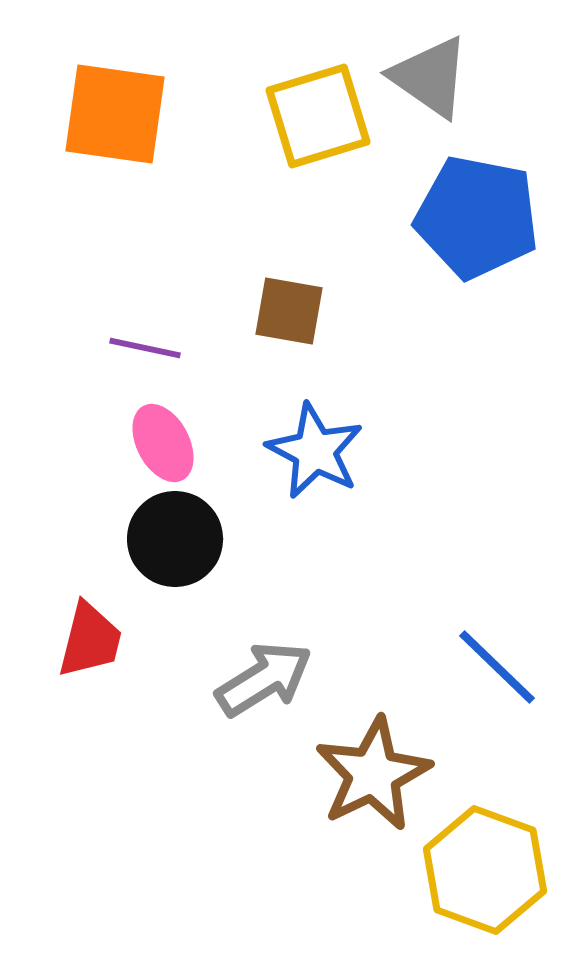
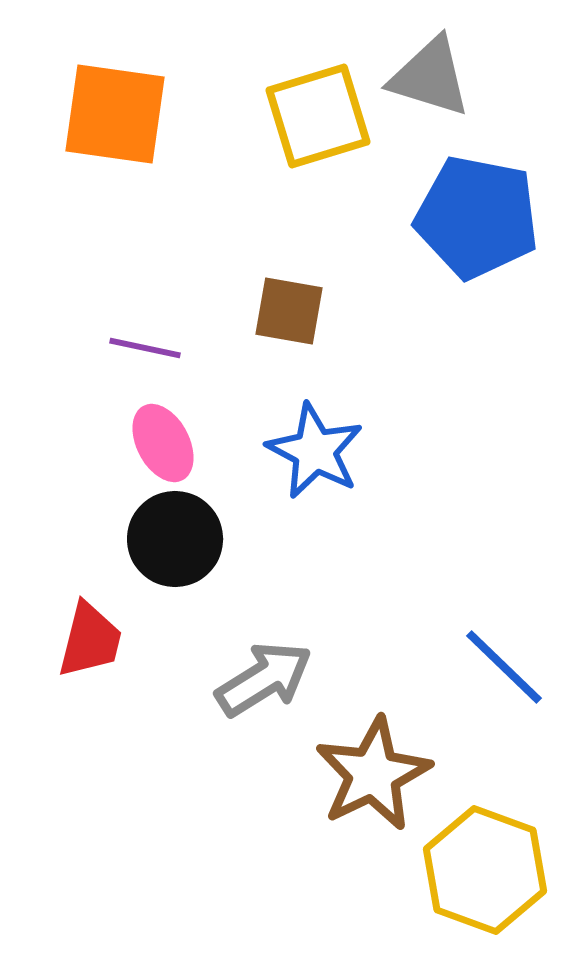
gray triangle: rotated 18 degrees counterclockwise
blue line: moved 7 px right
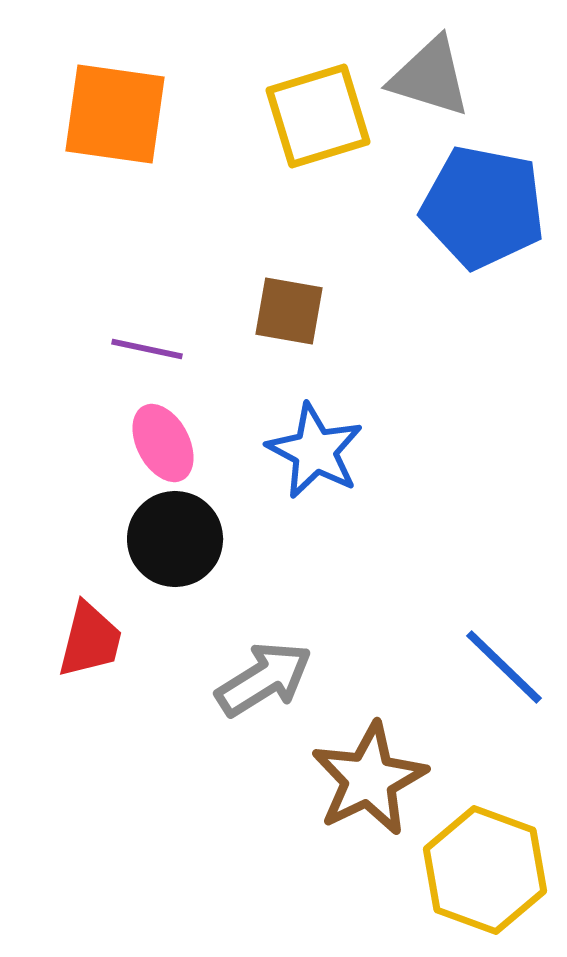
blue pentagon: moved 6 px right, 10 px up
purple line: moved 2 px right, 1 px down
brown star: moved 4 px left, 5 px down
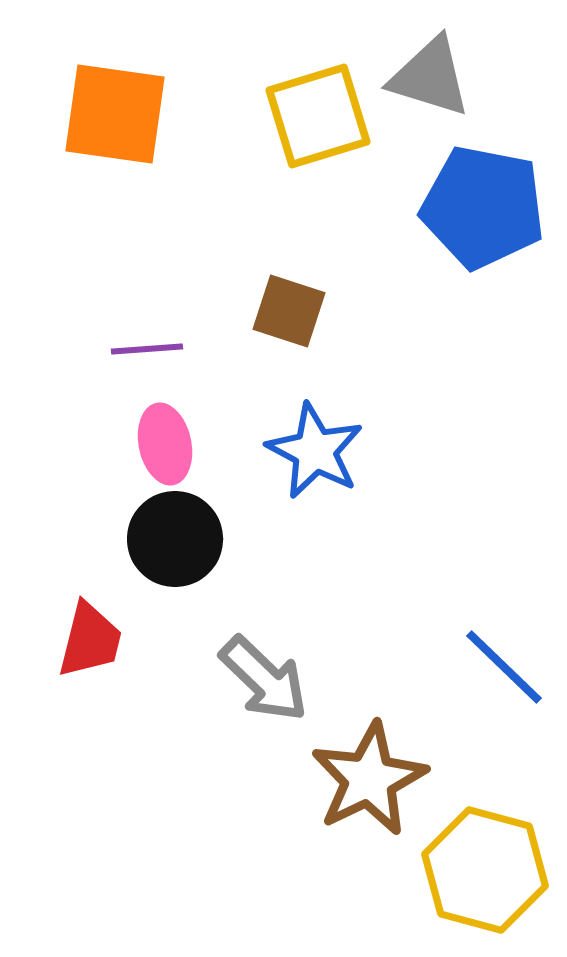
brown square: rotated 8 degrees clockwise
purple line: rotated 16 degrees counterclockwise
pink ellipse: moved 2 px right, 1 px down; rotated 16 degrees clockwise
gray arrow: rotated 76 degrees clockwise
yellow hexagon: rotated 5 degrees counterclockwise
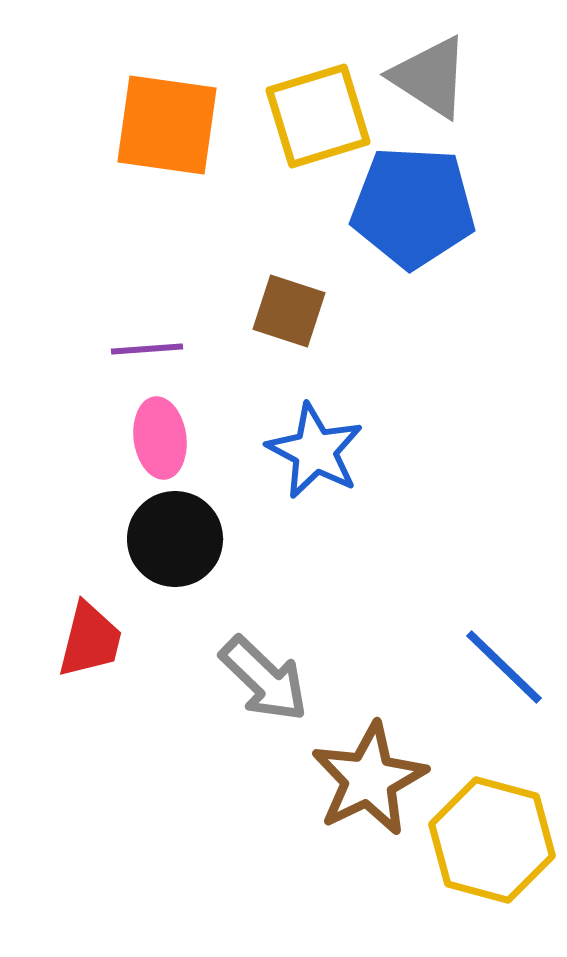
gray triangle: rotated 16 degrees clockwise
orange square: moved 52 px right, 11 px down
blue pentagon: moved 70 px left; rotated 8 degrees counterclockwise
pink ellipse: moved 5 px left, 6 px up; rotated 4 degrees clockwise
yellow hexagon: moved 7 px right, 30 px up
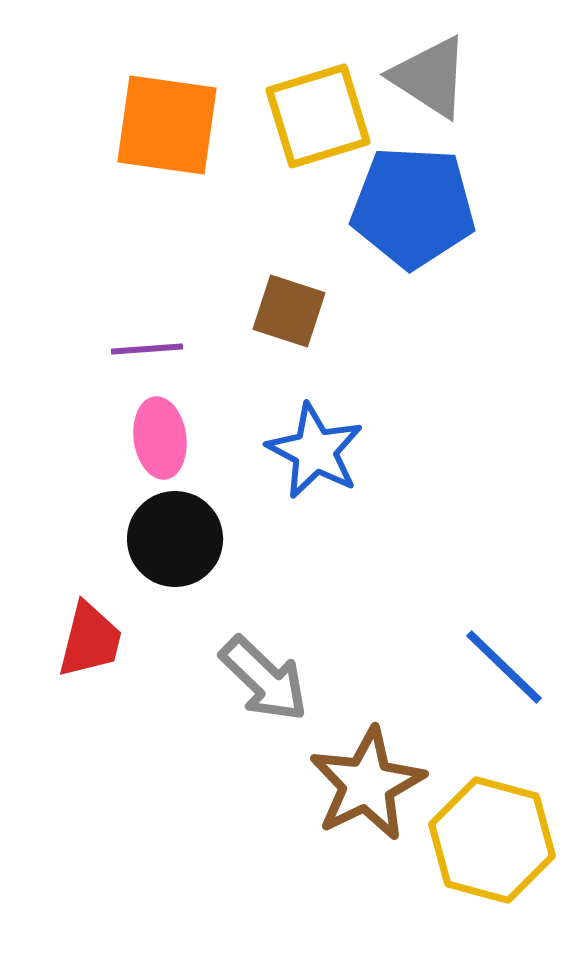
brown star: moved 2 px left, 5 px down
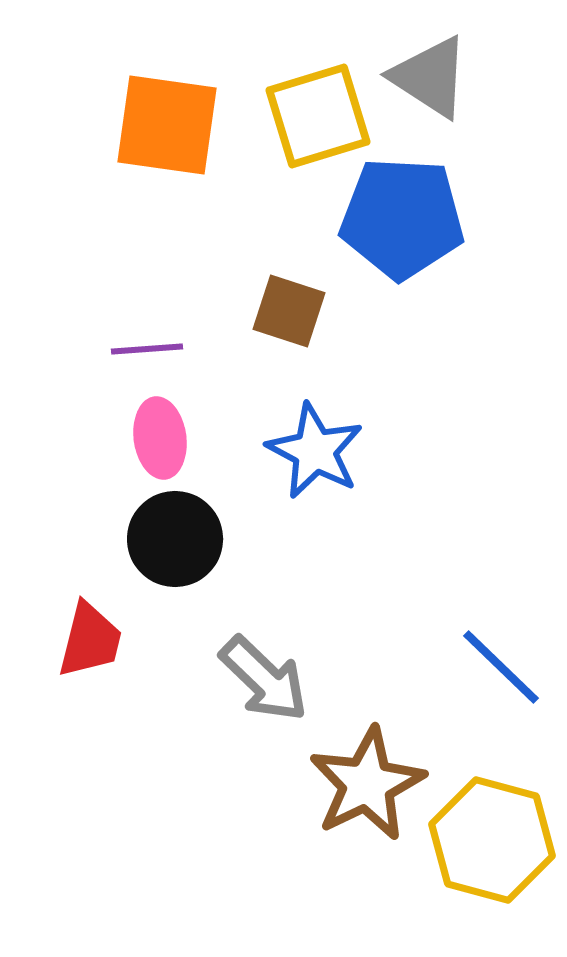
blue pentagon: moved 11 px left, 11 px down
blue line: moved 3 px left
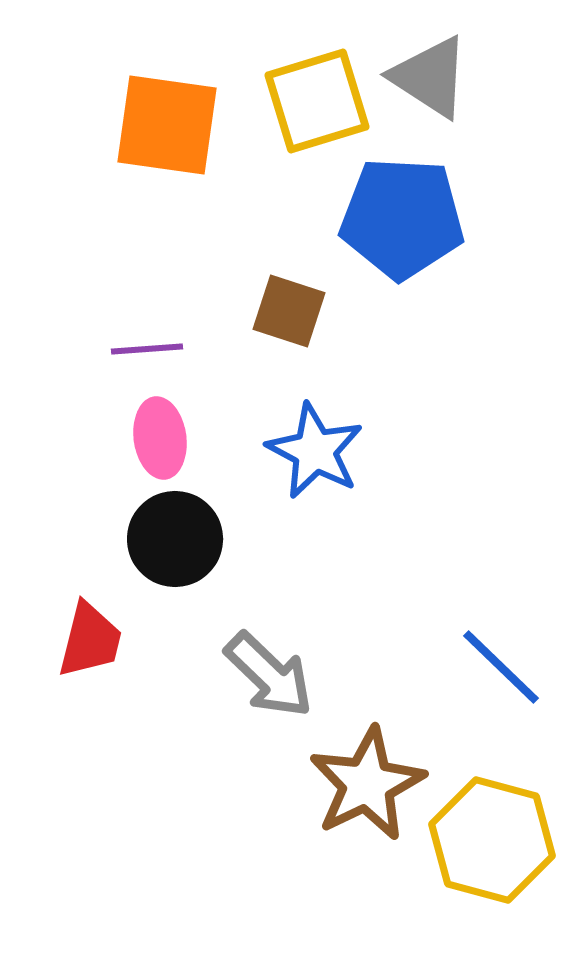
yellow square: moved 1 px left, 15 px up
gray arrow: moved 5 px right, 4 px up
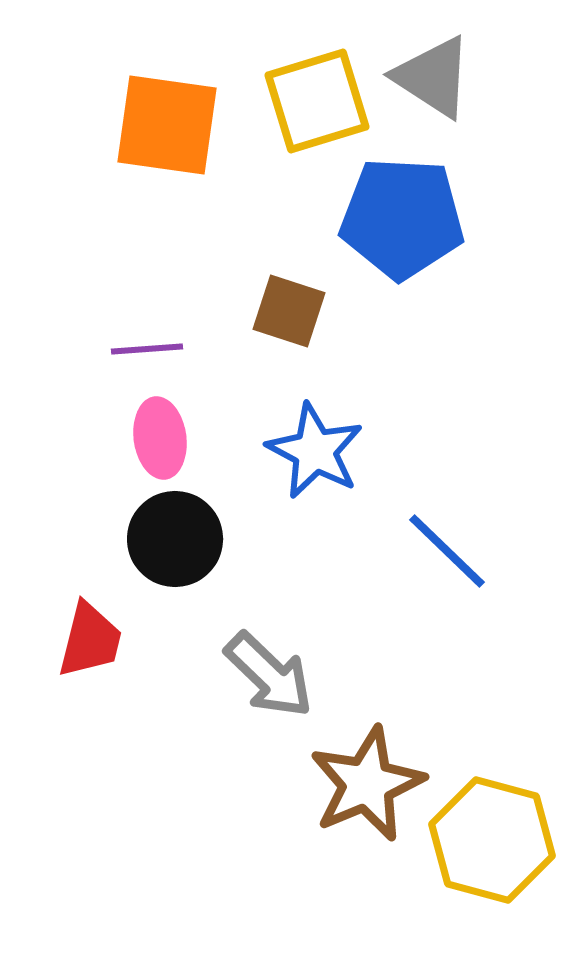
gray triangle: moved 3 px right
blue line: moved 54 px left, 116 px up
brown star: rotated 3 degrees clockwise
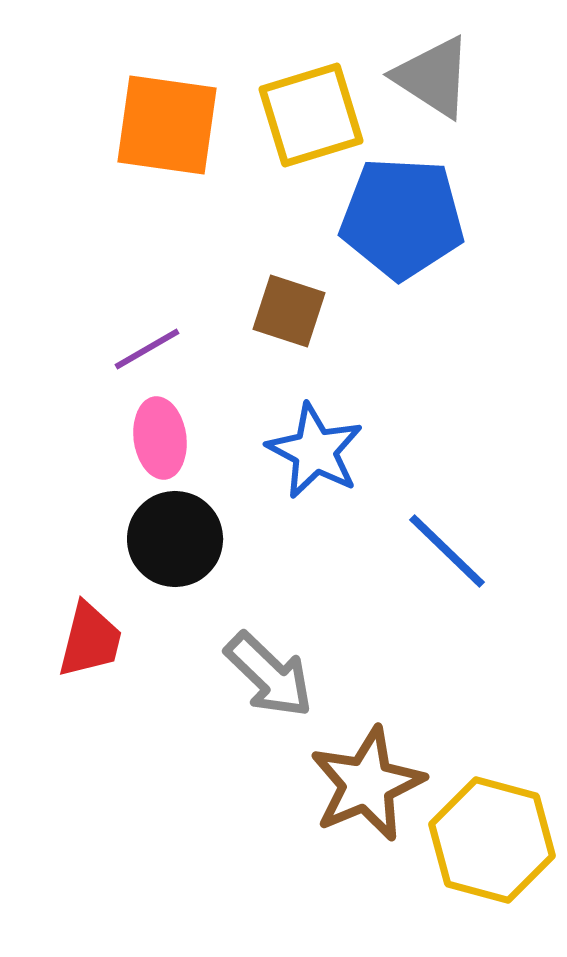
yellow square: moved 6 px left, 14 px down
purple line: rotated 26 degrees counterclockwise
